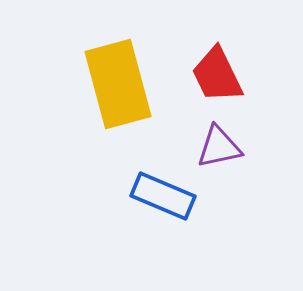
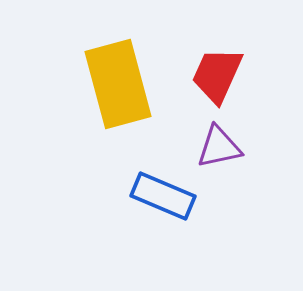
red trapezoid: rotated 50 degrees clockwise
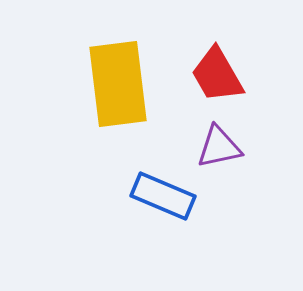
red trapezoid: rotated 54 degrees counterclockwise
yellow rectangle: rotated 8 degrees clockwise
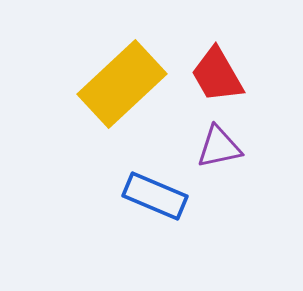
yellow rectangle: moved 4 px right; rotated 54 degrees clockwise
blue rectangle: moved 8 px left
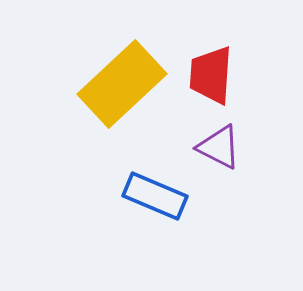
red trapezoid: moved 6 px left; rotated 34 degrees clockwise
purple triangle: rotated 39 degrees clockwise
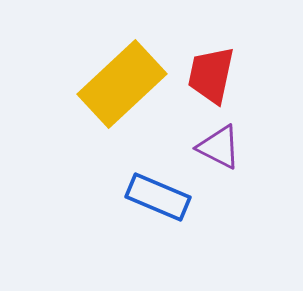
red trapezoid: rotated 8 degrees clockwise
blue rectangle: moved 3 px right, 1 px down
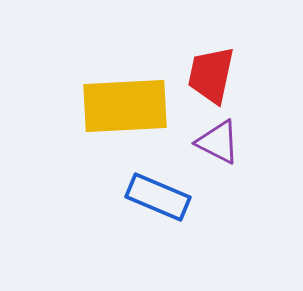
yellow rectangle: moved 3 px right, 22 px down; rotated 40 degrees clockwise
purple triangle: moved 1 px left, 5 px up
